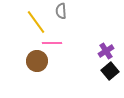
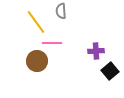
purple cross: moved 10 px left; rotated 28 degrees clockwise
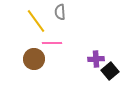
gray semicircle: moved 1 px left, 1 px down
yellow line: moved 1 px up
purple cross: moved 8 px down
brown circle: moved 3 px left, 2 px up
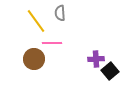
gray semicircle: moved 1 px down
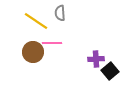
yellow line: rotated 20 degrees counterclockwise
brown circle: moved 1 px left, 7 px up
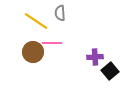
purple cross: moved 1 px left, 2 px up
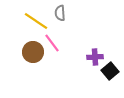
pink line: rotated 54 degrees clockwise
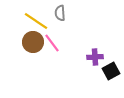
brown circle: moved 10 px up
black square: moved 1 px right; rotated 12 degrees clockwise
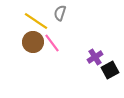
gray semicircle: rotated 21 degrees clockwise
purple cross: rotated 28 degrees counterclockwise
black square: moved 1 px left, 1 px up
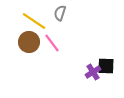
yellow line: moved 2 px left
brown circle: moved 4 px left
purple cross: moved 2 px left, 15 px down
black square: moved 4 px left, 4 px up; rotated 30 degrees clockwise
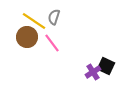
gray semicircle: moved 6 px left, 4 px down
brown circle: moved 2 px left, 5 px up
black square: rotated 24 degrees clockwise
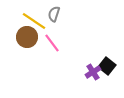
gray semicircle: moved 3 px up
black square: moved 1 px right; rotated 12 degrees clockwise
